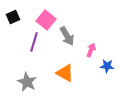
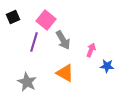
gray arrow: moved 4 px left, 4 px down
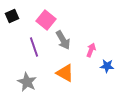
black square: moved 1 px left, 1 px up
purple line: moved 5 px down; rotated 36 degrees counterclockwise
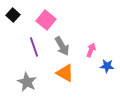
black square: moved 1 px right, 1 px up; rotated 24 degrees counterclockwise
gray arrow: moved 1 px left, 6 px down
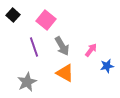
pink arrow: rotated 16 degrees clockwise
blue star: rotated 16 degrees counterclockwise
gray star: rotated 18 degrees clockwise
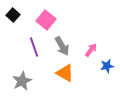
gray star: moved 5 px left, 1 px up
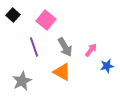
gray arrow: moved 3 px right, 1 px down
orange triangle: moved 3 px left, 1 px up
